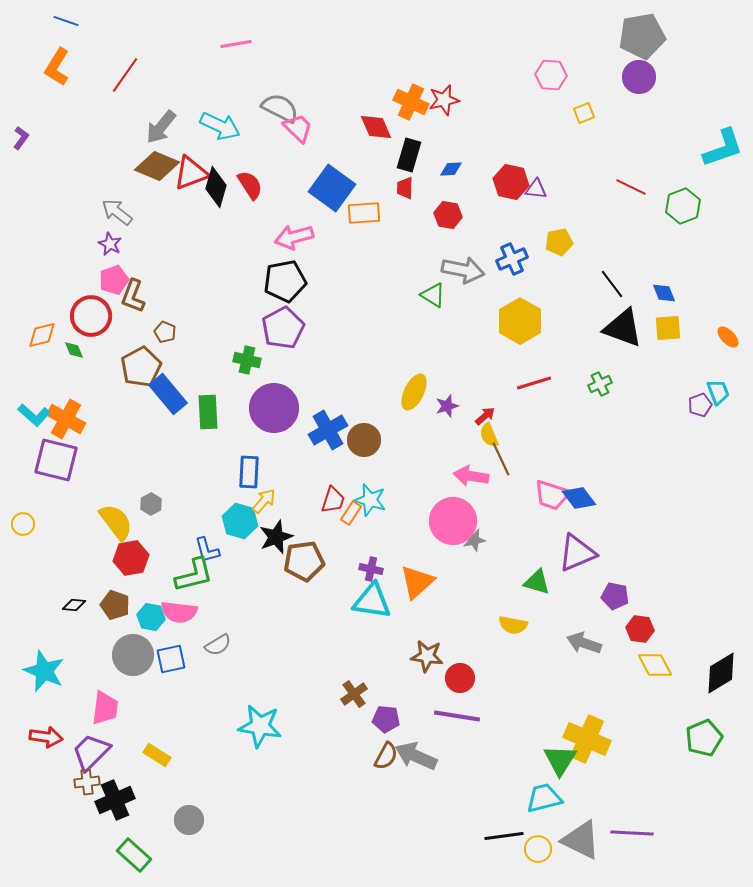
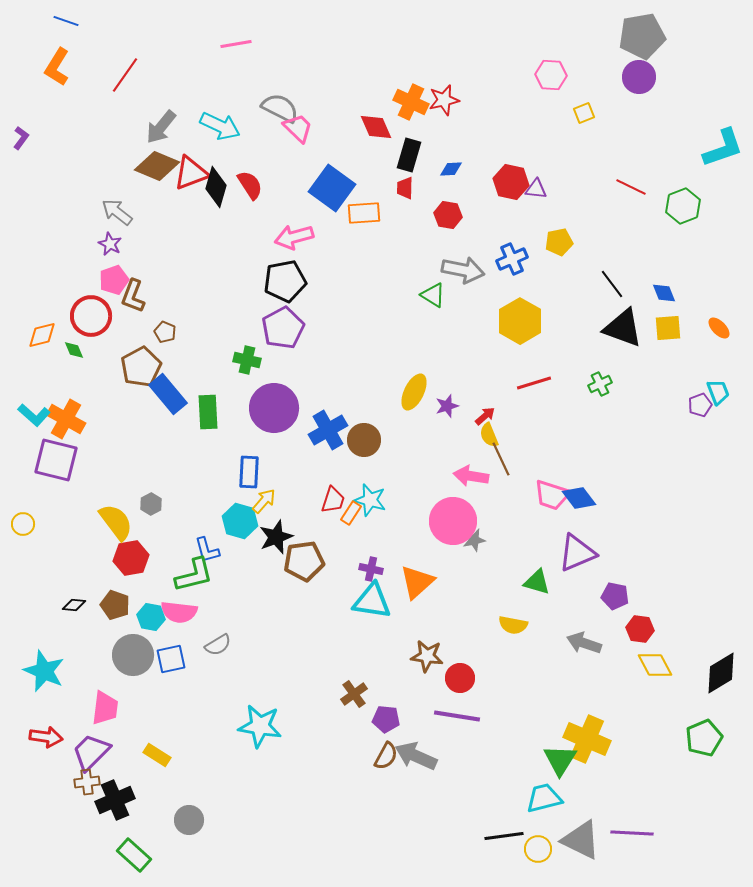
orange ellipse at (728, 337): moved 9 px left, 9 px up
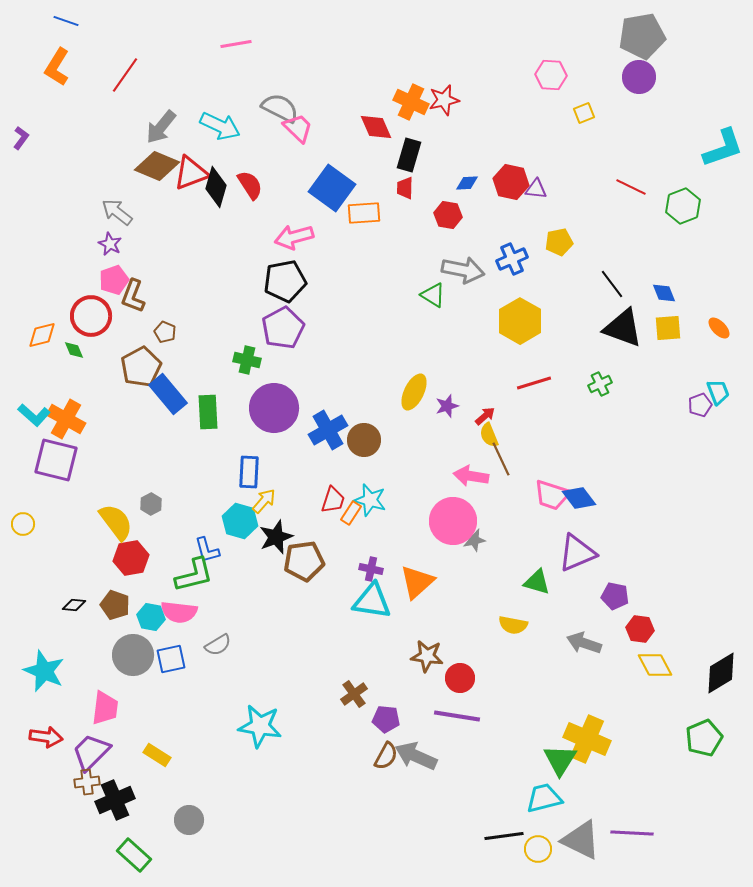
blue diamond at (451, 169): moved 16 px right, 14 px down
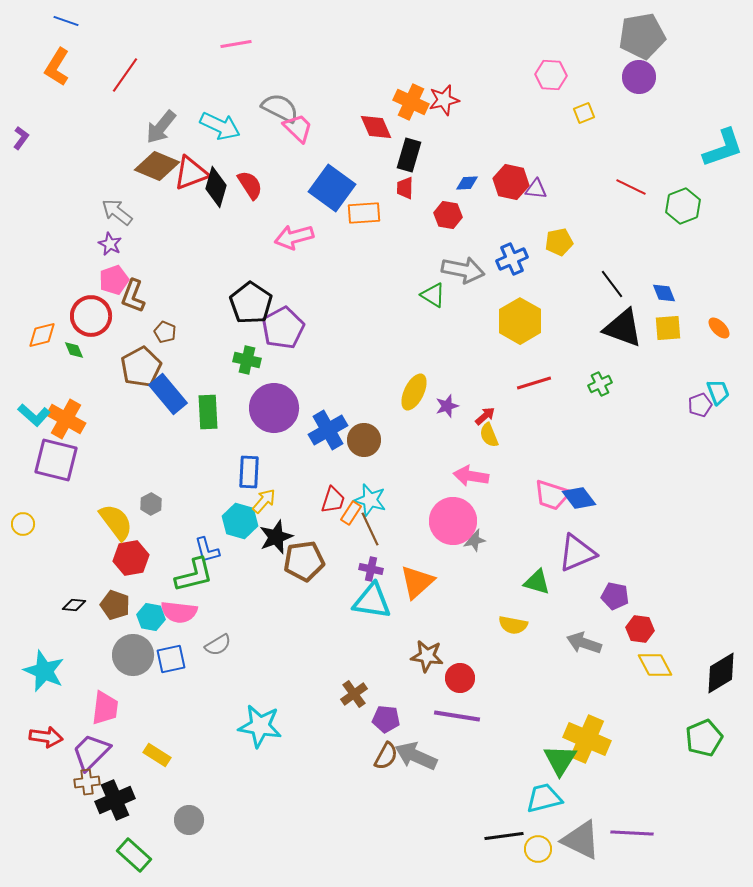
black pentagon at (285, 281): moved 34 px left, 22 px down; rotated 27 degrees counterclockwise
brown line at (501, 459): moved 131 px left, 70 px down
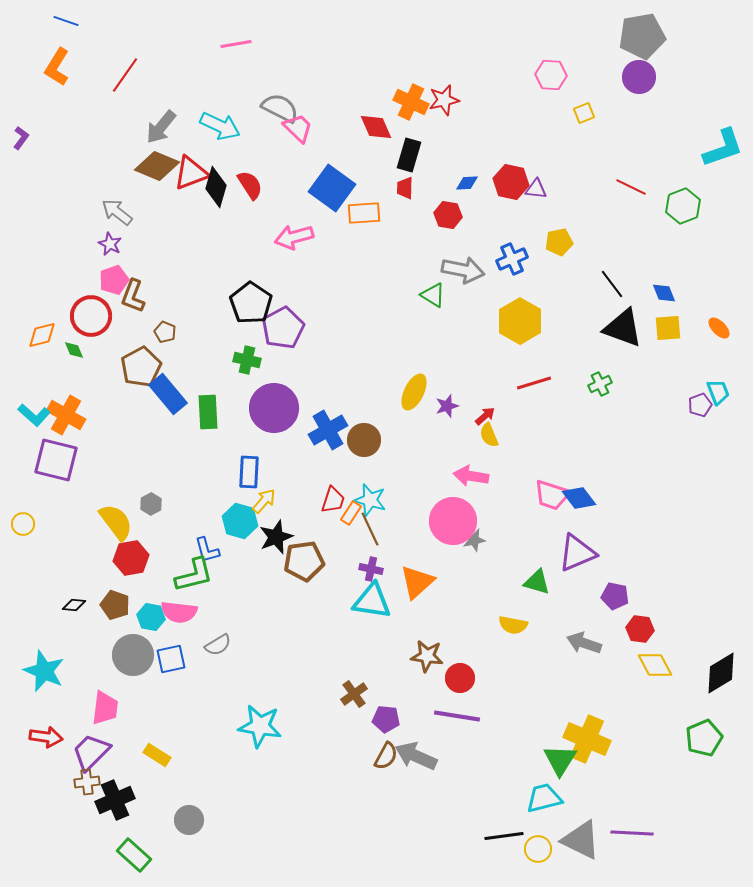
orange cross at (66, 419): moved 4 px up
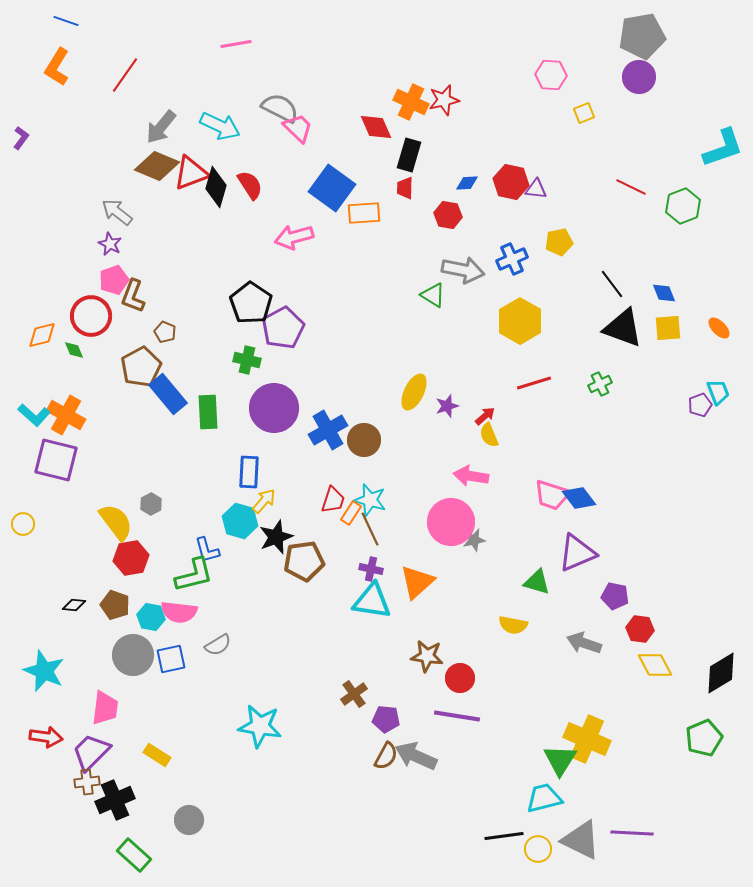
pink circle at (453, 521): moved 2 px left, 1 px down
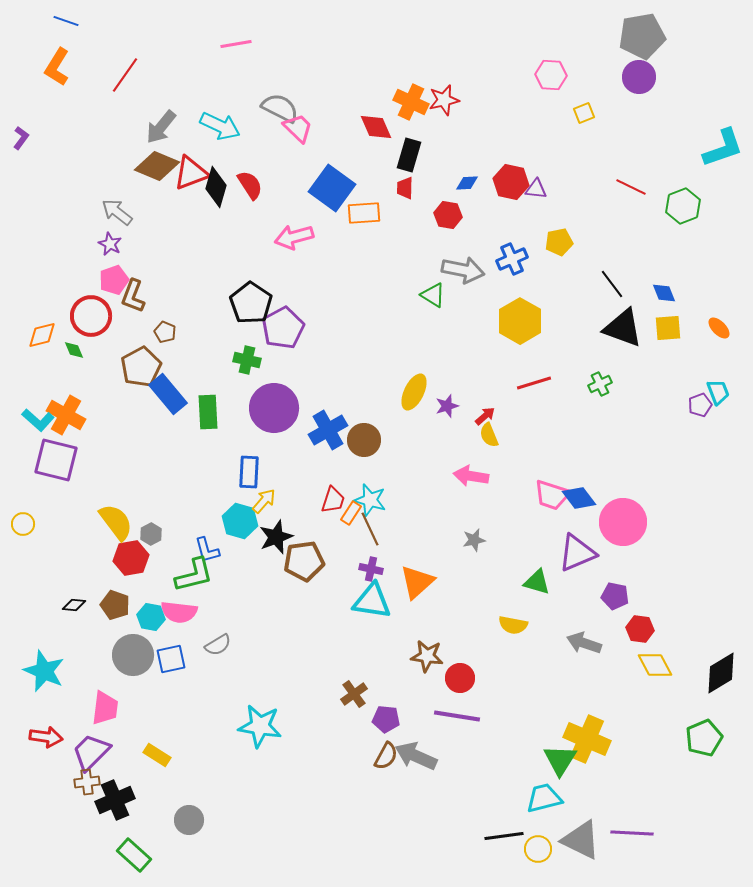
cyan L-shape at (34, 415): moved 4 px right, 5 px down
gray hexagon at (151, 504): moved 30 px down
pink circle at (451, 522): moved 172 px right
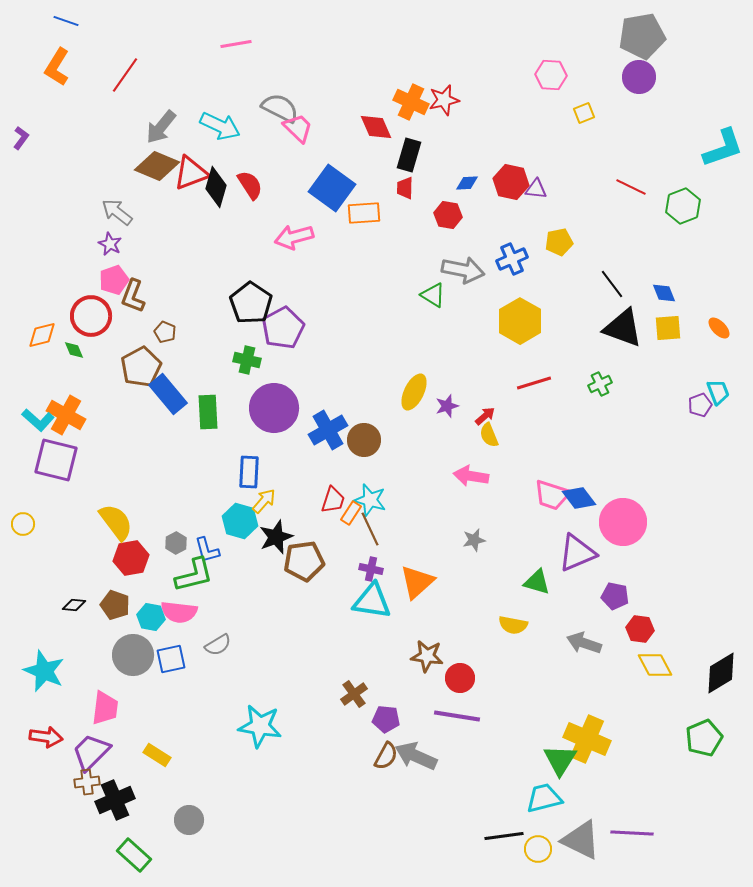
gray hexagon at (151, 534): moved 25 px right, 9 px down
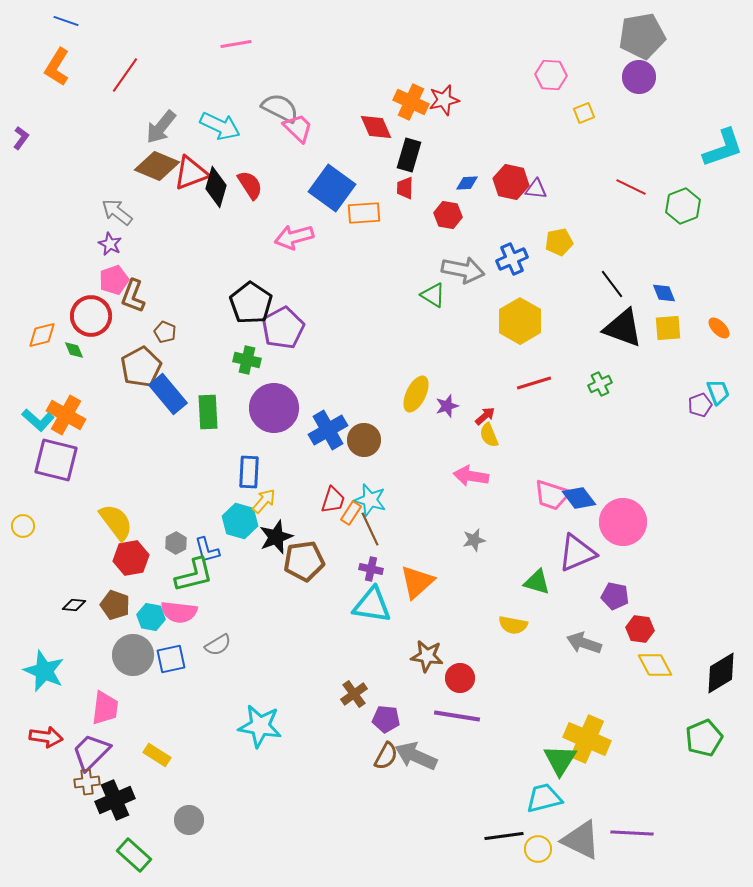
yellow ellipse at (414, 392): moved 2 px right, 2 px down
yellow circle at (23, 524): moved 2 px down
cyan triangle at (372, 601): moved 4 px down
